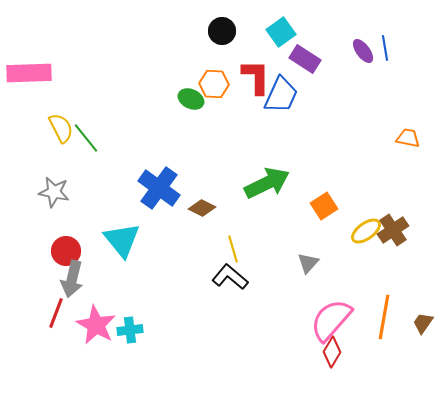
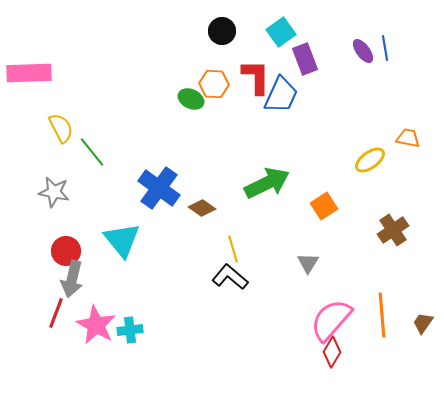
purple rectangle: rotated 36 degrees clockwise
green line: moved 6 px right, 14 px down
brown diamond: rotated 8 degrees clockwise
yellow ellipse: moved 4 px right, 71 px up
gray triangle: rotated 10 degrees counterclockwise
orange line: moved 2 px left, 2 px up; rotated 15 degrees counterclockwise
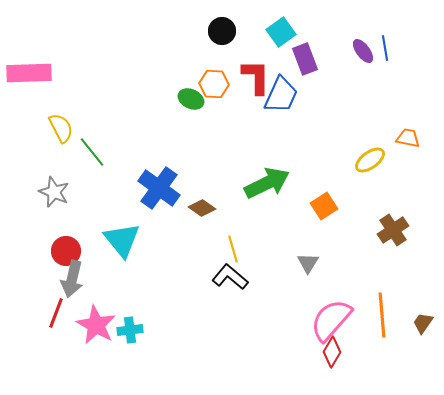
gray star: rotated 12 degrees clockwise
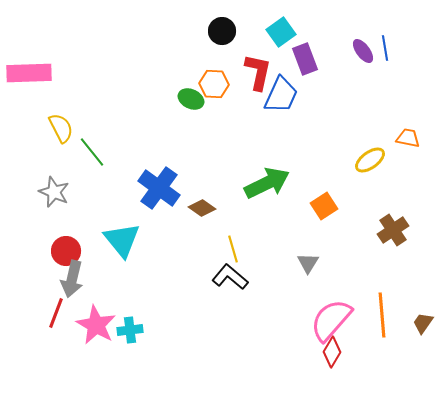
red L-shape: moved 2 px right, 5 px up; rotated 12 degrees clockwise
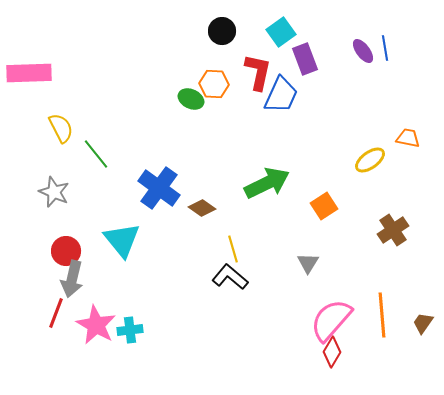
green line: moved 4 px right, 2 px down
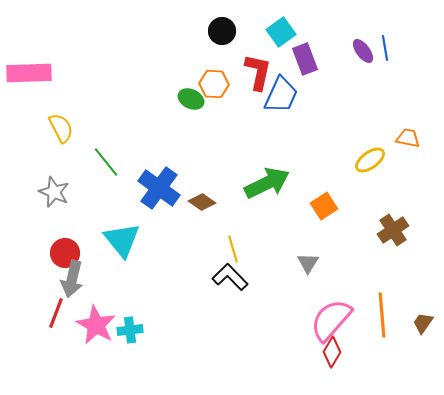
green line: moved 10 px right, 8 px down
brown diamond: moved 6 px up
red circle: moved 1 px left, 2 px down
black L-shape: rotated 6 degrees clockwise
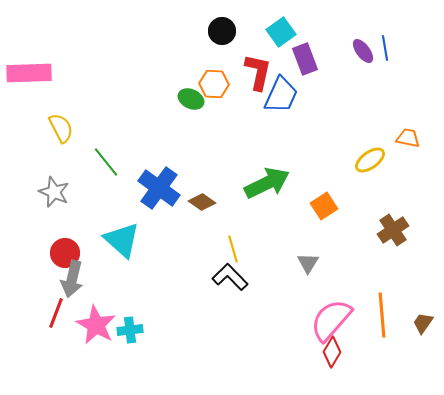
cyan triangle: rotated 9 degrees counterclockwise
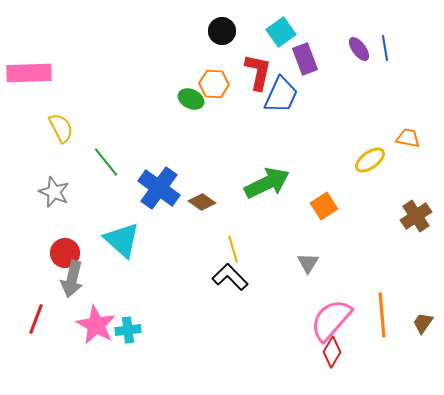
purple ellipse: moved 4 px left, 2 px up
brown cross: moved 23 px right, 14 px up
red line: moved 20 px left, 6 px down
cyan cross: moved 2 px left
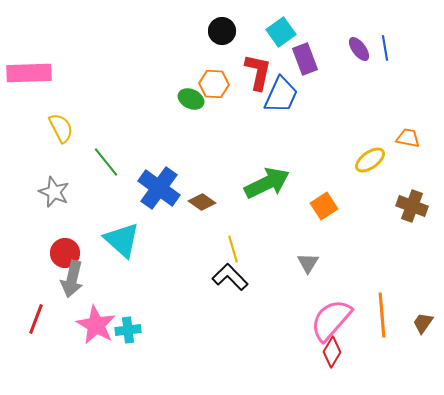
brown cross: moved 4 px left, 10 px up; rotated 36 degrees counterclockwise
